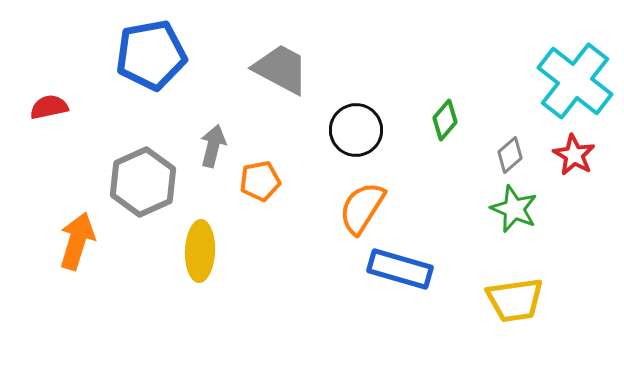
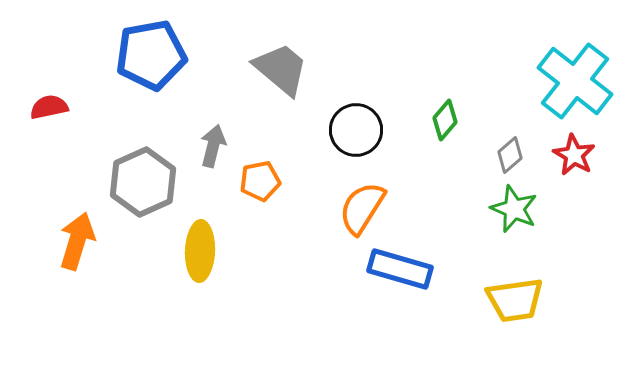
gray trapezoid: rotated 12 degrees clockwise
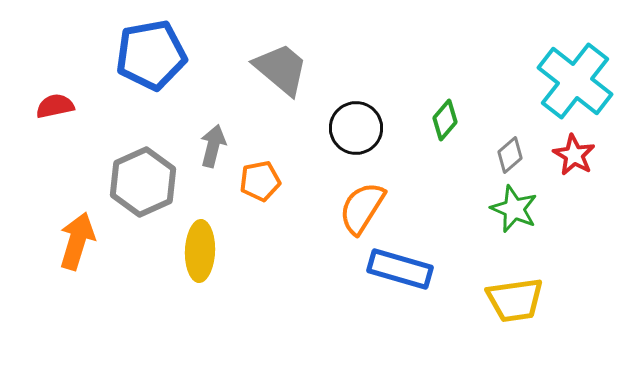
red semicircle: moved 6 px right, 1 px up
black circle: moved 2 px up
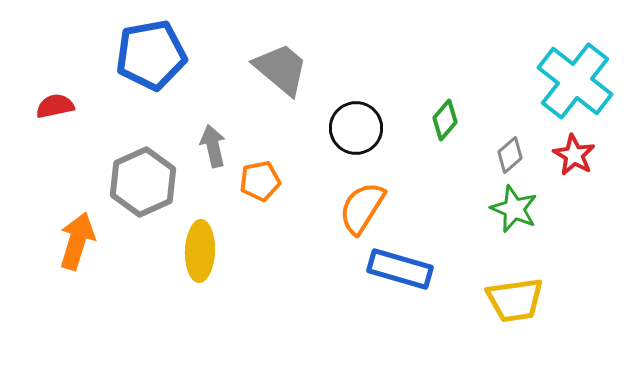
gray arrow: rotated 27 degrees counterclockwise
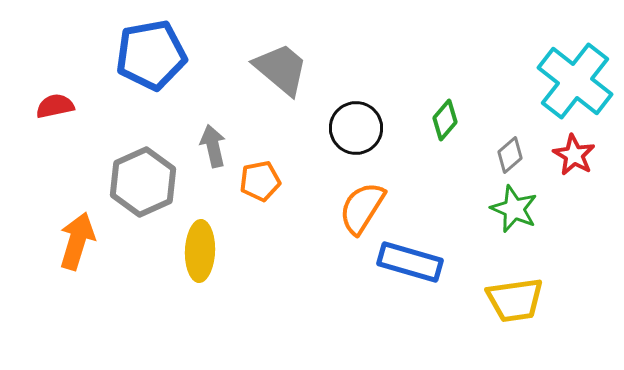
blue rectangle: moved 10 px right, 7 px up
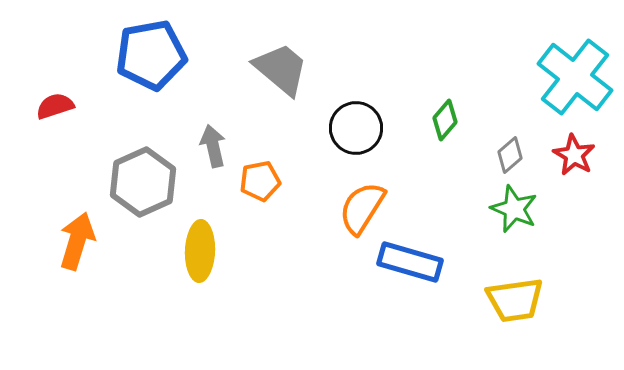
cyan cross: moved 4 px up
red semicircle: rotated 6 degrees counterclockwise
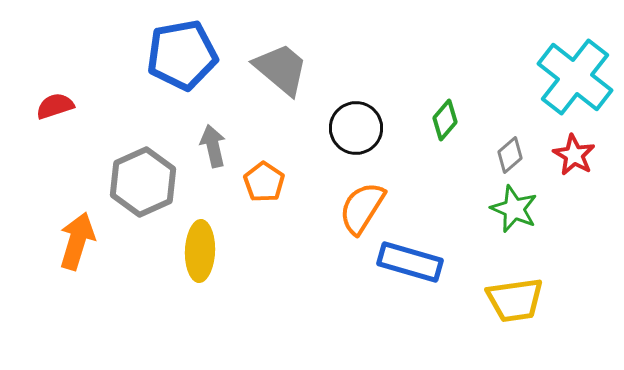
blue pentagon: moved 31 px right
orange pentagon: moved 4 px right, 1 px down; rotated 27 degrees counterclockwise
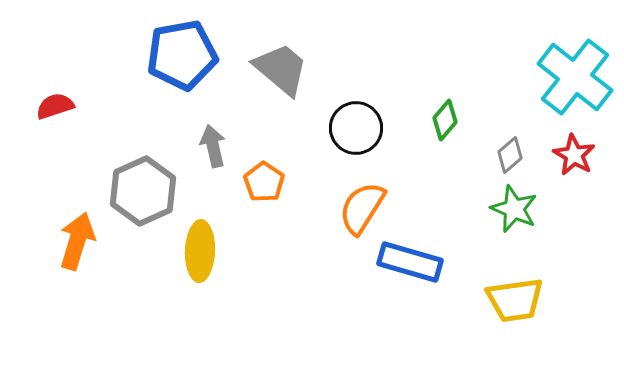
gray hexagon: moved 9 px down
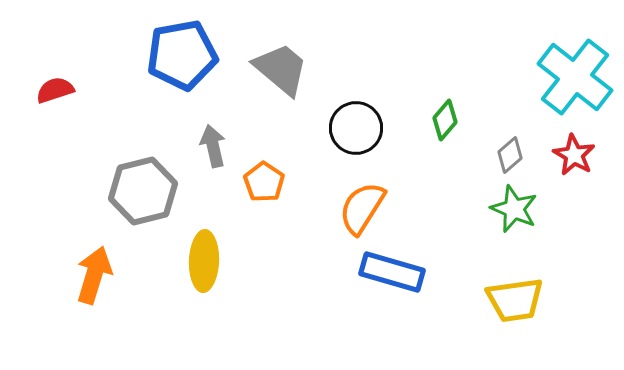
red semicircle: moved 16 px up
gray hexagon: rotated 10 degrees clockwise
orange arrow: moved 17 px right, 34 px down
yellow ellipse: moved 4 px right, 10 px down
blue rectangle: moved 18 px left, 10 px down
